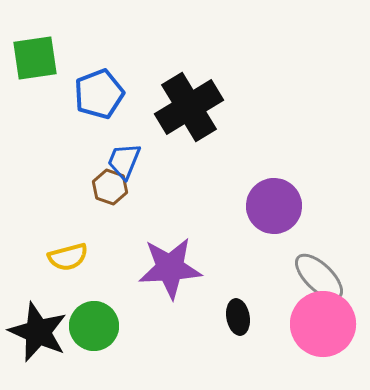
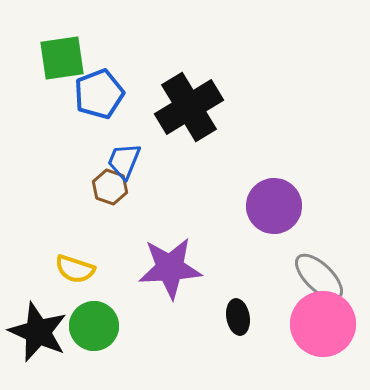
green square: moved 27 px right
yellow semicircle: moved 7 px right, 12 px down; rotated 33 degrees clockwise
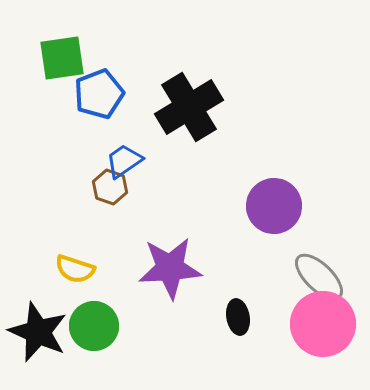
blue trapezoid: rotated 33 degrees clockwise
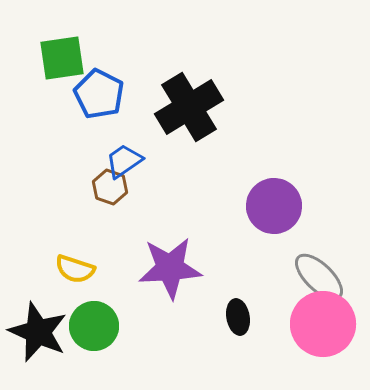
blue pentagon: rotated 24 degrees counterclockwise
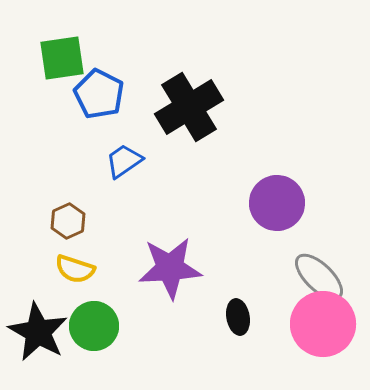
brown hexagon: moved 42 px left, 34 px down; rotated 16 degrees clockwise
purple circle: moved 3 px right, 3 px up
black star: rotated 6 degrees clockwise
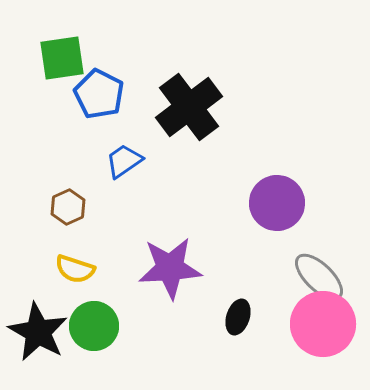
black cross: rotated 6 degrees counterclockwise
brown hexagon: moved 14 px up
black ellipse: rotated 28 degrees clockwise
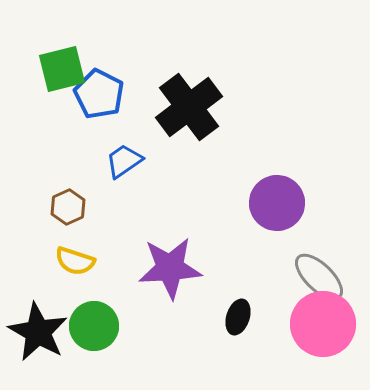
green square: moved 11 px down; rotated 6 degrees counterclockwise
yellow semicircle: moved 8 px up
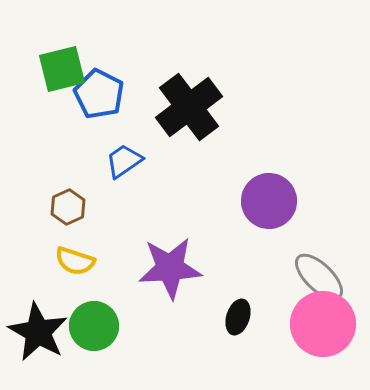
purple circle: moved 8 px left, 2 px up
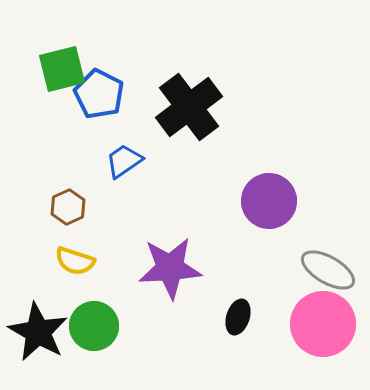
gray ellipse: moved 9 px right, 7 px up; rotated 14 degrees counterclockwise
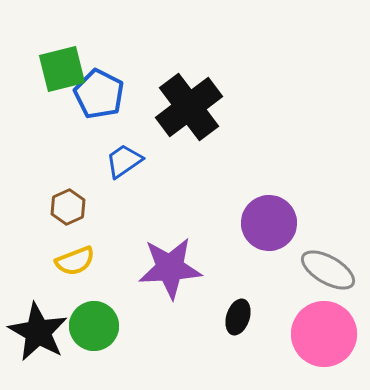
purple circle: moved 22 px down
yellow semicircle: rotated 39 degrees counterclockwise
pink circle: moved 1 px right, 10 px down
